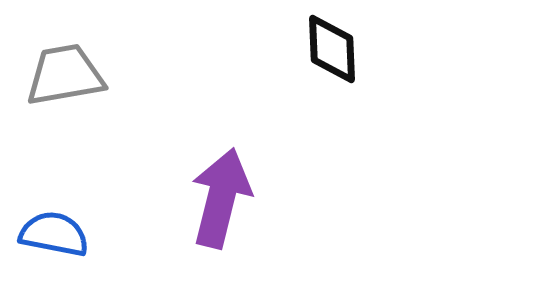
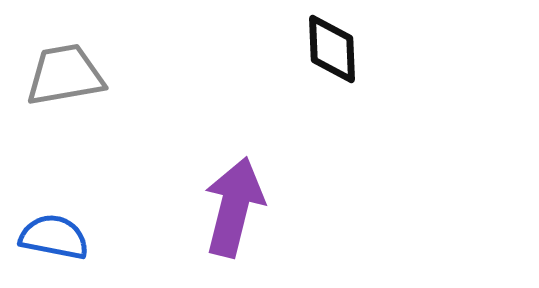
purple arrow: moved 13 px right, 9 px down
blue semicircle: moved 3 px down
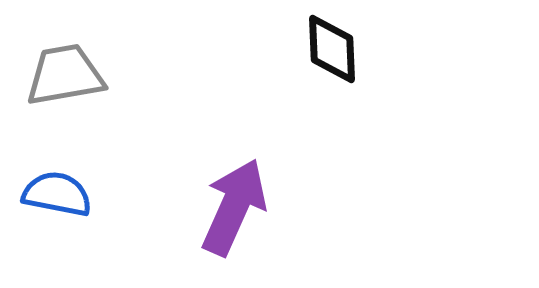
purple arrow: rotated 10 degrees clockwise
blue semicircle: moved 3 px right, 43 px up
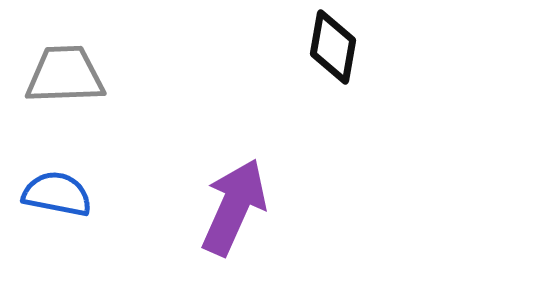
black diamond: moved 1 px right, 2 px up; rotated 12 degrees clockwise
gray trapezoid: rotated 8 degrees clockwise
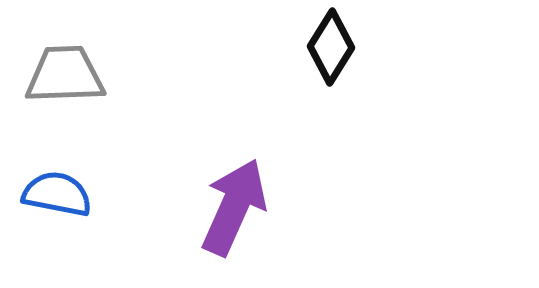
black diamond: moved 2 px left; rotated 22 degrees clockwise
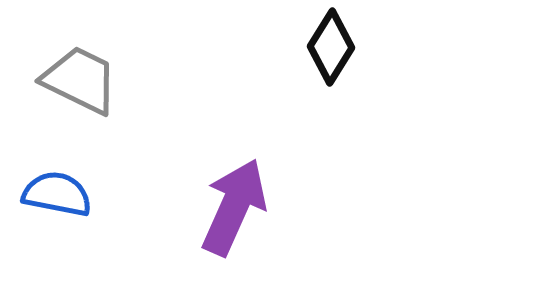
gray trapezoid: moved 15 px right, 5 px down; rotated 28 degrees clockwise
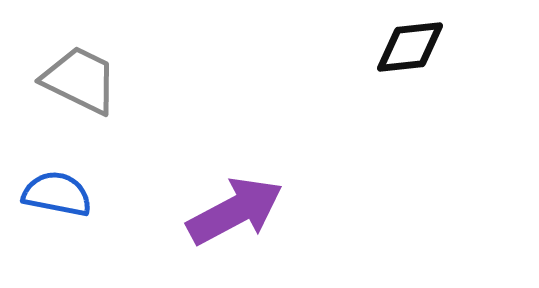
black diamond: moved 79 px right; rotated 52 degrees clockwise
purple arrow: moved 1 px right, 4 px down; rotated 38 degrees clockwise
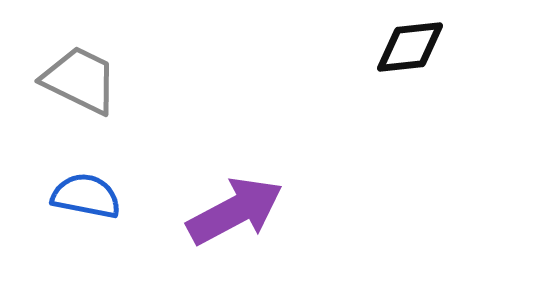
blue semicircle: moved 29 px right, 2 px down
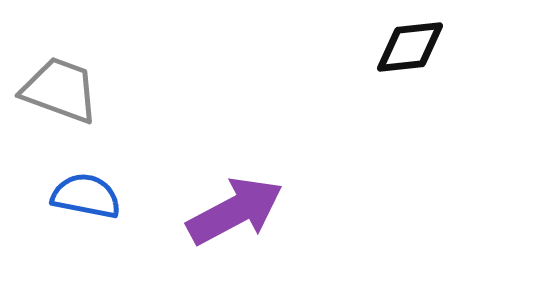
gray trapezoid: moved 20 px left, 10 px down; rotated 6 degrees counterclockwise
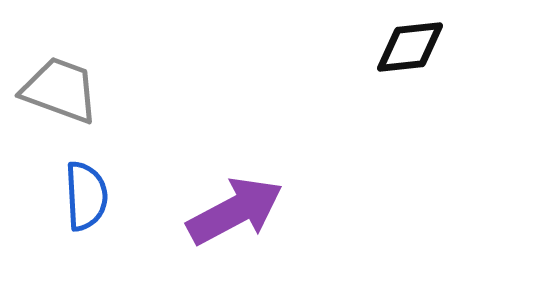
blue semicircle: rotated 76 degrees clockwise
